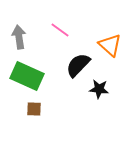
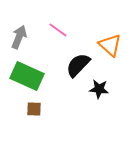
pink line: moved 2 px left
gray arrow: rotated 30 degrees clockwise
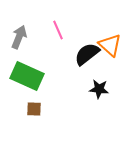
pink line: rotated 30 degrees clockwise
black semicircle: moved 9 px right, 11 px up; rotated 8 degrees clockwise
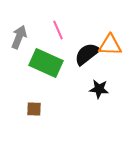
orange triangle: rotated 40 degrees counterclockwise
green rectangle: moved 19 px right, 13 px up
